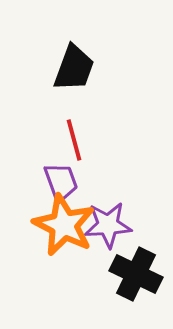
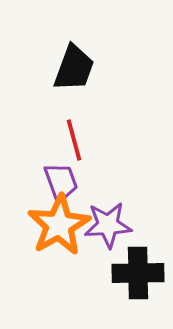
orange star: moved 5 px left; rotated 16 degrees clockwise
black cross: moved 2 px right, 1 px up; rotated 27 degrees counterclockwise
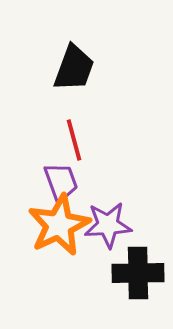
orange star: rotated 4 degrees clockwise
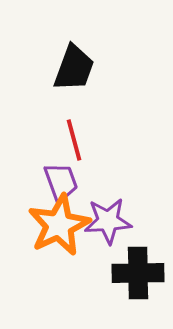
purple star: moved 4 px up
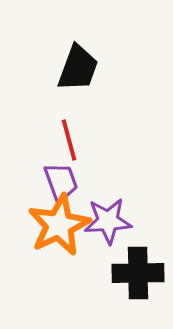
black trapezoid: moved 4 px right
red line: moved 5 px left
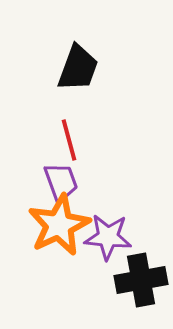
purple star: moved 16 px down; rotated 9 degrees clockwise
black cross: moved 3 px right, 7 px down; rotated 9 degrees counterclockwise
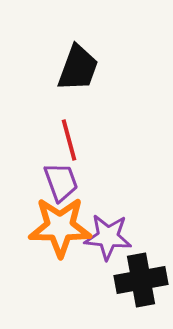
orange star: moved 1 px right, 2 px down; rotated 26 degrees clockwise
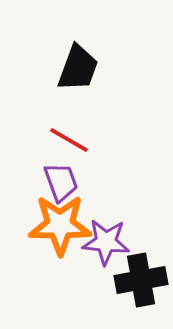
red line: rotated 45 degrees counterclockwise
orange star: moved 2 px up
purple star: moved 2 px left, 5 px down
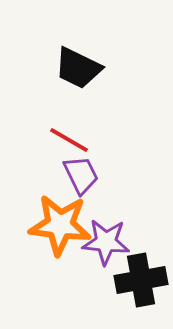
black trapezoid: rotated 96 degrees clockwise
purple trapezoid: moved 20 px right, 7 px up; rotated 6 degrees counterclockwise
orange star: rotated 6 degrees clockwise
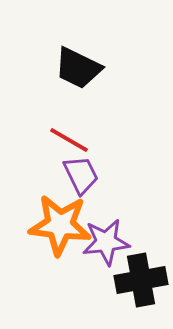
purple star: rotated 12 degrees counterclockwise
